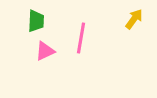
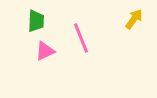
pink line: rotated 32 degrees counterclockwise
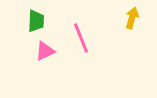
yellow arrow: moved 2 px left, 1 px up; rotated 20 degrees counterclockwise
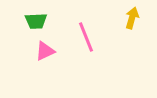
green trapezoid: rotated 85 degrees clockwise
pink line: moved 5 px right, 1 px up
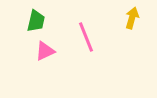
green trapezoid: rotated 75 degrees counterclockwise
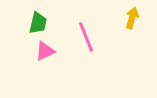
green trapezoid: moved 2 px right, 2 px down
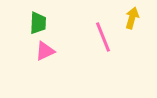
green trapezoid: rotated 10 degrees counterclockwise
pink line: moved 17 px right
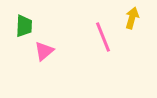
green trapezoid: moved 14 px left, 3 px down
pink triangle: moved 1 px left; rotated 15 degrees counterclockwise
